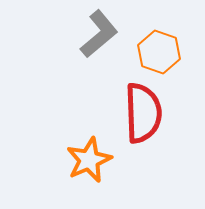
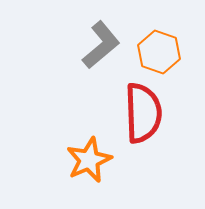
gray L-shape: moved 2 px right, 11 px down
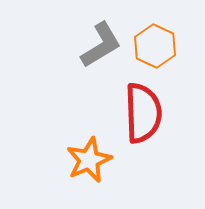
gray L-shape: rotated 9 degrees clockwise
orange hexagon: moved 4 px left, 6 px up; rotated 6 degrees clockwise
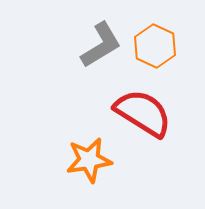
red semicircle: rotated 56 degrees counterclockwise
orange star: rotated 15 degrees clockwise
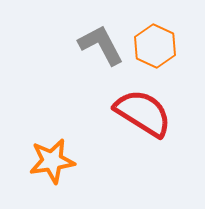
gray L-shape: rotated 87 degrees counterclockwise
orange star: moved 37 px left, 1 px down
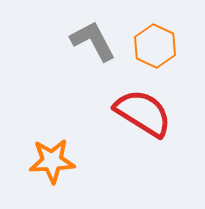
gray L-shape: moved 8 px left, 4 px up
orange star: rotated 6 degrees clockwise
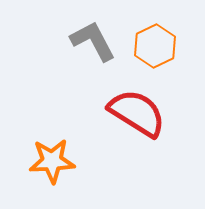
orange hexagon: rotated 9 degrees clockwise
red semicircle: moved 6 px left
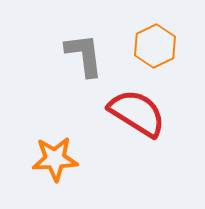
gray L-shape: moved 9 px left, 14 px down; rotated 21 degrees clockwise
orange star: moved 3 px right, 2 px up
